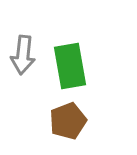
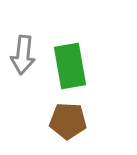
brown pentagon: rotated 24 degrees clockwise
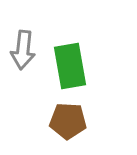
gray arrow: moved 5 px up
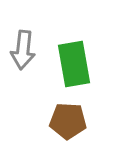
green rectangle: moved 4 px right, 2 px up
